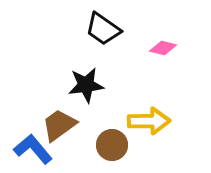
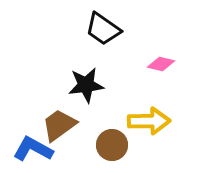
pink diamond: moved 2 px left, 16 px down
blue L-shape: rotated 21 degrees counterclockwise
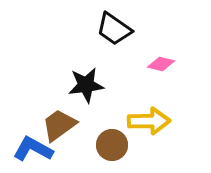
black trapezoid: moved 11 px right
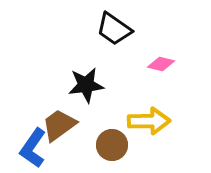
blue L-shape: moved 1 px up; rotated 84 degrees counterclockwise
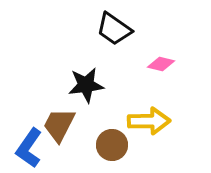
brown trapezoid: rotated 27 degrees counterclockwise
blue L-shape: moved 4 px left
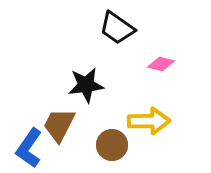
black trapezoid: moved 3 px right, 1 px up
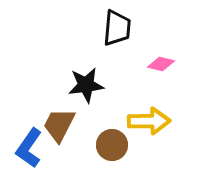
black trapezoid: rotated 120 degrees counterclockwise
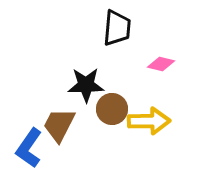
black star: rotated 6 degrees clockwise
brown circle: moved 36 px up
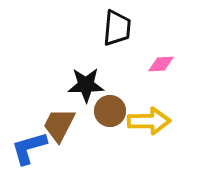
pink diamond: rotated 16 degrees counterclockwise
brown circle: moved 2 px left, 2 px down
blue L-shape: rotated 39 degrees clockwise
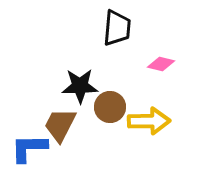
pink diamond: rotated 16 degrees clockwise
black star: moved 6 px left, 1 px down
brown circle: moved 4 px up
brown trapezoid: moved 1 px right
blue L-shape: rotated 15 degrees clockwise
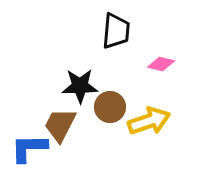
black trapezoid: moved 1 px left, 3 px down
yellow arrow: rotated 18 degrees counterclockwise
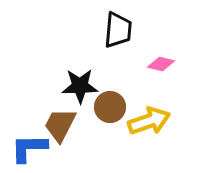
black trapezoid: moved 2 px right, 1 px up
